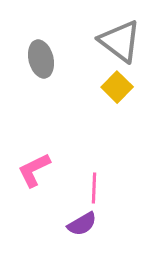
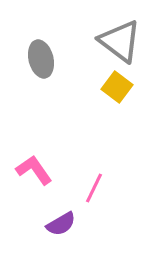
yellow square: rotated 8 degrees counterclockwise
pink L-shape: rotated 81 degrees clockwise
pink line: rotated 24 degrees clockwise
purple semicircle: moved 21 px left
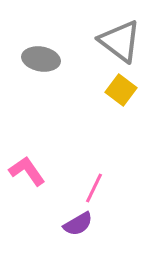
gray ellipse: rotated 66 degrees counterclockwise
yellow square: moved 4 px right, 3 px down
pink L-shape: moved 7 px left, 1 px down
purple semicircle: moved 17 px right
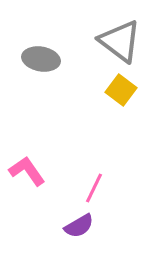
purple semicircle: moved 1 px right, 2 px down
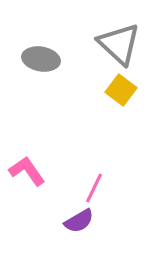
gray triangle: moved 1 px left, 3 px down; rotated 6 degrees clockwise
purple semicircle: moved 5 px up
